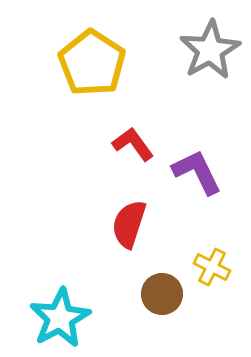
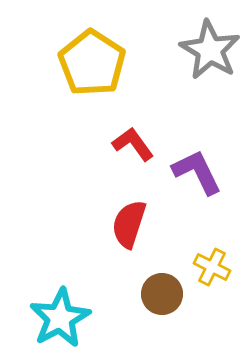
gray star: rotated 12 degrees counterclockwise
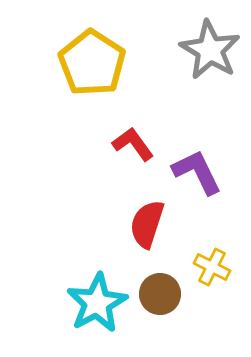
red semicircle: moved 18 px right
brown circle: moved 2 px left
cyan star: moved 37 px right, 15 px up
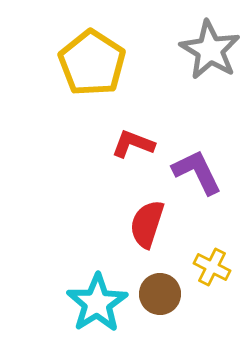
red L-shape: rotated 33 degrees counterclockwise
cyan star: rotated 4 degrees counterclockwise
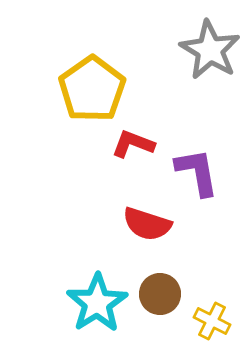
yellow pentagon: moved 26 px down; rotated 4 degrees clockwise
purple L-shape: rotated 16 degrees clockwise
red semicircle: rotated 90 degrees counterclockwise
yellow cross: moved 54 px down
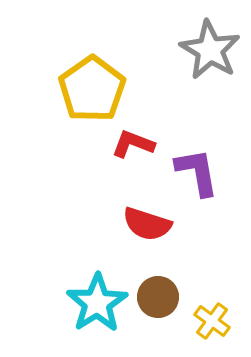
brown circle: moved 2 px left, 3 px down
yellow cross: rotated 9 degrees clockwise
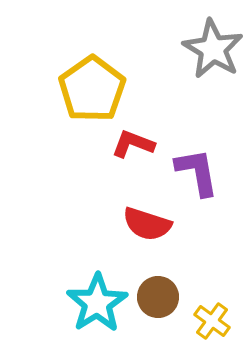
gray star: moved 3 px right, 1 px up
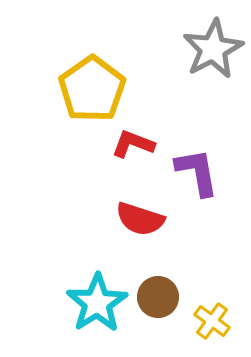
gray star: rotated 14 degrees clockwise
red semicircle: moved 7 px left, 5 px up
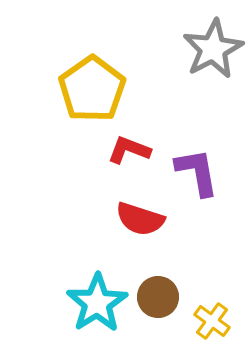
red L-shape: moved 4 px left, 6 px down
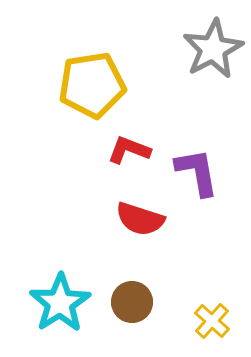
yellow pentagon: moved 4 px up; rotated 26 degrees clockwise
brown circle: moved 26 px left, 5 px down
cyan star: moved 37 px left
yellow cross: rotated 6 degrees clockwise
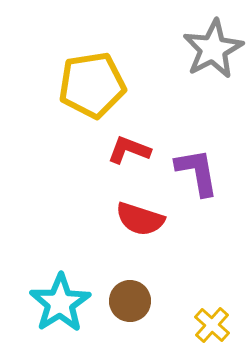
brown circle: moved 2 px left, 1 px up
yellow cross: moved 4 px down
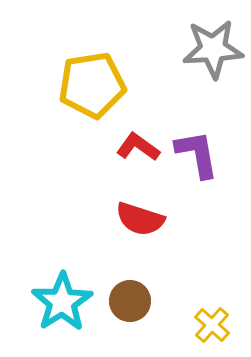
gray star: rotated 24 degrees clockwise
red L-shape: moved 9 px right, 3 px up; rotated 15 degrees clockwise
purple L-shape: moved 18 px up
cyan star: moved 2 px right, 1 px up
